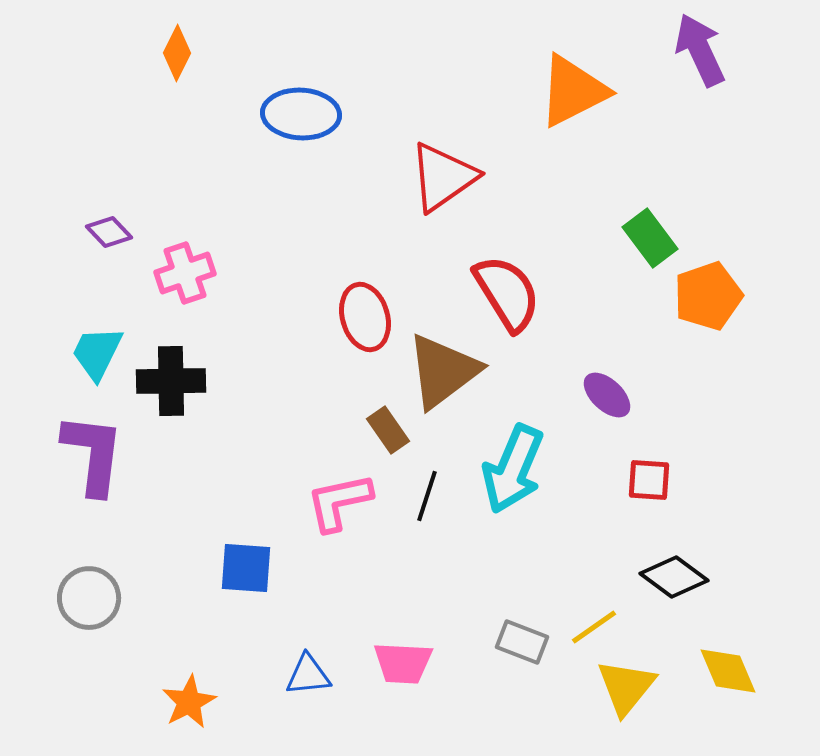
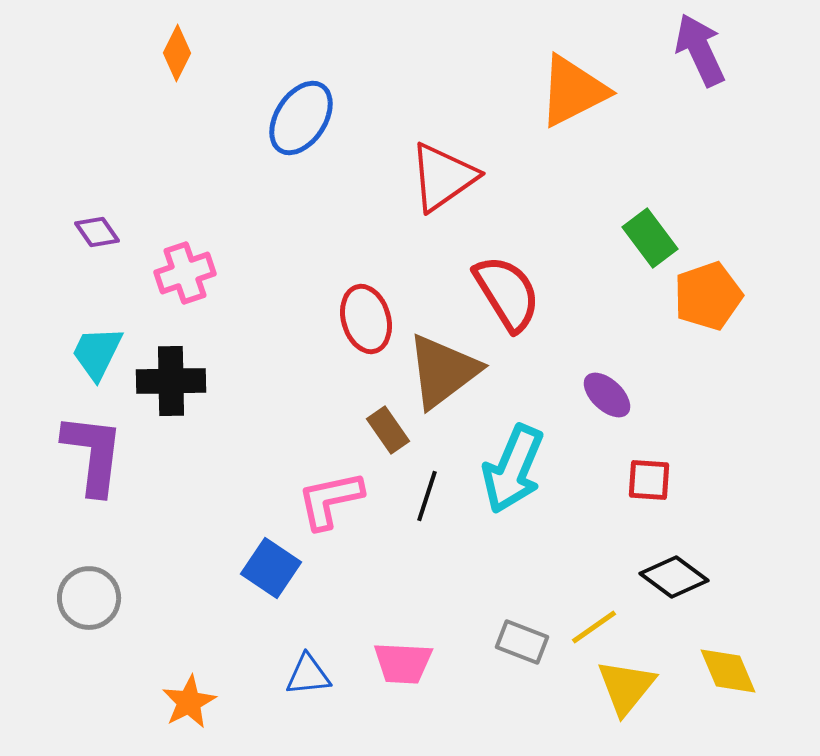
blue ellipse: moved 4 px down; rotated 60 degrees counterclockwise
purple diamond: moved 12 px left; rotated 9 degrees clockwise
red ellipse: moved 1 px right, 2 px down
pink L-shape: moved 9 px left, 2 px up
blue square: moved 25 px right; rotated 30 degrees clockwise
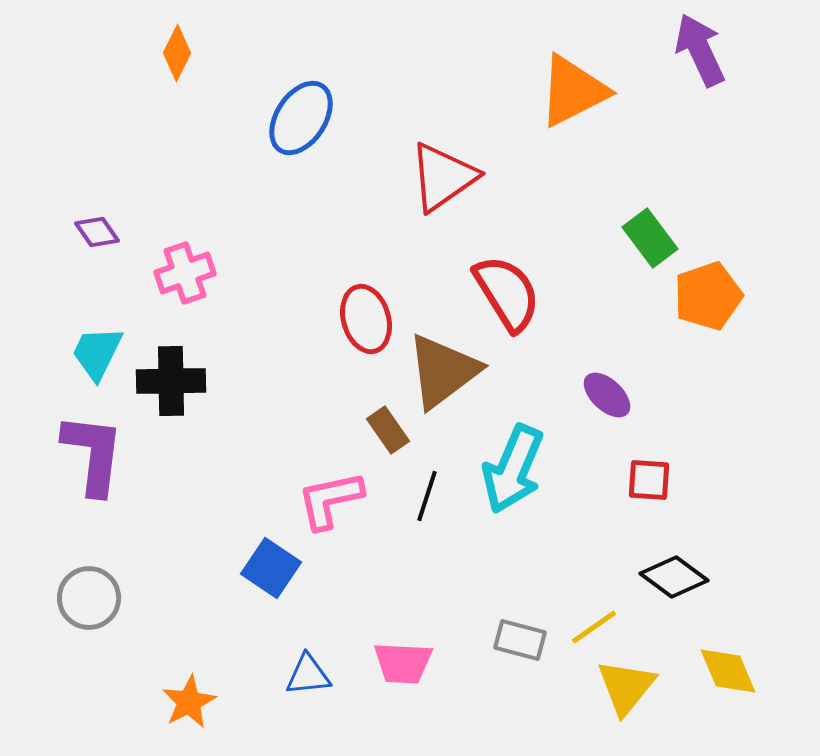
gray rectangle: moved 2 px left, 2 px up; rotated 6 degrees counterclockwise
